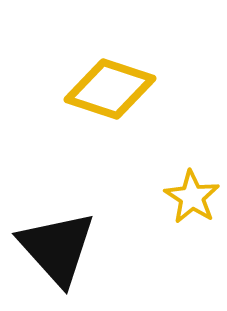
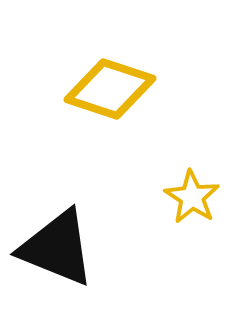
black triangle: rotated 26 degrees counterclockwise
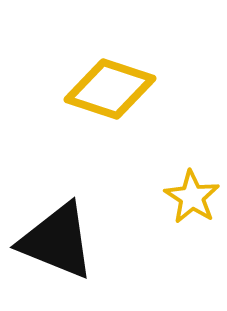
black triangle: moved 7 px up
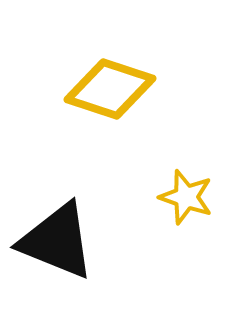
yellow star: moved 6 px left; rotated 14 degrees counterclockwise
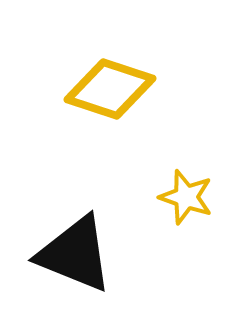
black triangle: moved 18 px right, 13 px down
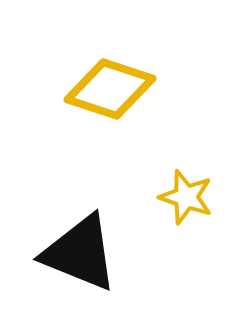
black triangle: moved 5 px right, 1 px up
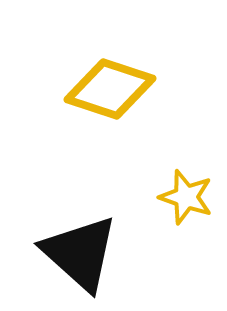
black triangle: rotated 20 degrees clockwise
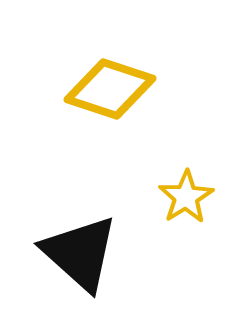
yellow star: rotated 22 degrees clockwise
